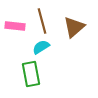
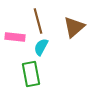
brown line: moved 4 px left
pink rectangle: moved 11 px down
cyan semicircle: rotated 30 degrees counterclockwise
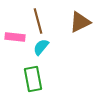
brown triangle: moved 6 px right, 5 px up; rotated 15 degrees clockwise
cyan semicircle: rotated 12 degrees clockwise
green rectangle: moved 2 px right, 5 px down
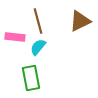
brown triangle: moved 1 px up
cyan semicircle: moved 3 px left
green rectangle: moved 2 px left, 1 px up
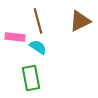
cyan semicircle: rotated 84 degrees clockwise
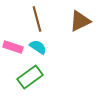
brown line: moved 1 px left, 2 px up
pink rectangle: moved 2 px left, 10 px down; rotated 12 degrees clockwise
green rectangle: moved 1 px left, 1 px up; rotated 65 degrees clockwise
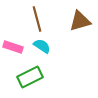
brown triangle: rotated 10 degrees clockwise
cyan semicircle: moved 4 px right, 1 px up
green rectangle: rotated 10 degrees clockwise
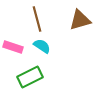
brown triangle: moved 1 px up
